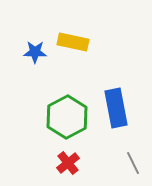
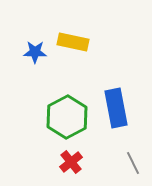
red cross: moved 3 px right, 1 px up
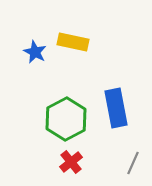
blue star: rotated 25 degrees clockwise
green hexagon: moved 1 px left, 2 px down
gray line: rotated 50 degrees clockwise
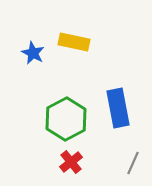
yellow rectangle: moved 1 px right
blue star: moved 2 px left, 1 px down
blue rectangle: moved 2 px right
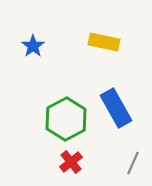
yellow rectangle: moved 30 px right
blue star: moved 7 px up; rotated 10 degrees clockwise
blue rectangle: moved 2 px left; rotated 18 degrees counterclockwise
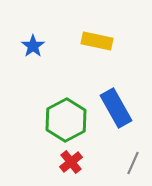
yellow rectangle: moved 7 px left, 1 px up
green hexagon: moved 1 px down
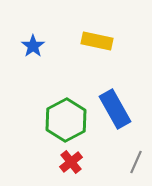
blue rectangle: moved 1 px left, 1 px down
gray line: moved 3 px right, 1 px up
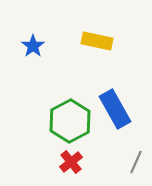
green hexagon: moved 4 px right, 1 px down
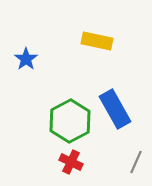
blue star: moved 7 px left, 13 px down
red cross: rotated 25 degrees counterclockwise
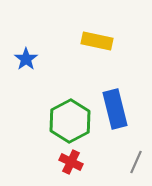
blue rectangle: rotated 15 degrees clockwise
